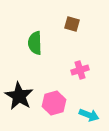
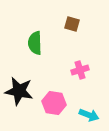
black star: moved 5 px up; rotated 20 degrees counterclockwise
pink hexagon: rotated 25 degrees clockwise
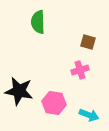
brown square: moved 16 px right, 18 px down
green semicircle: moved 3 px right, 21 px up
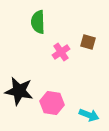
pink cross: moved 19 px left, 18 px up; rotated 18 degrees counterclockwise
pink hexagon: moved 2 px left
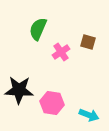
green semicircle: moved 7 px down; rotated 25 degrees clockwise
black star: moved 1 px up; rotated 8 degrees counterclockwise
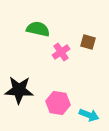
green semicircle: rotated 80 degrees clockwise
pink hexagon: moved 6 px right
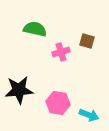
green semicircle: moved 3 px left
brown square: moved 1 px left, 1 px up
pink cross: rotated 18 degrees clockwise
black star: rotated 8 degrees counterclockwise
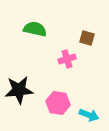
brown square: moved 3 px up
pink cross: moved 6 px right, 7 px down
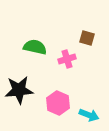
green semicircle: moved 18 px down
pink hexagon: rotated 15 degrees clockwise
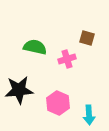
cyan arrow: rotated 66 degrees clockwise
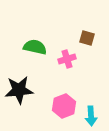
pink hexagon: moved 6 px right, 3 px down; rotated 15 degrees clockwise
cyan arrow: moved 2 px right, 1 px down
